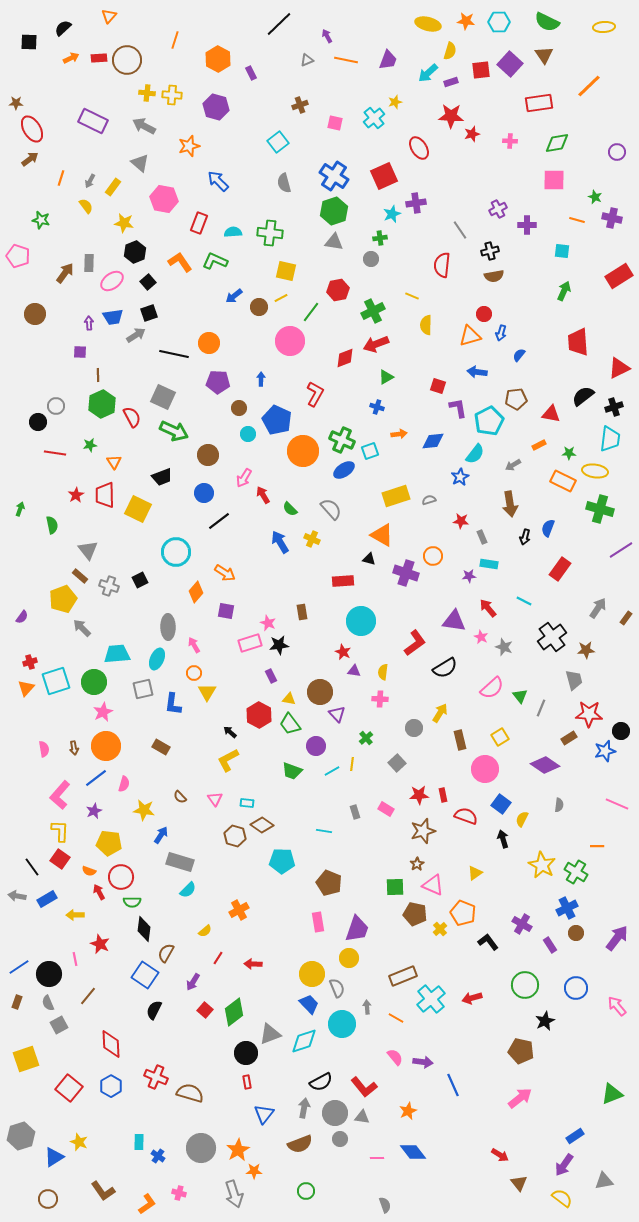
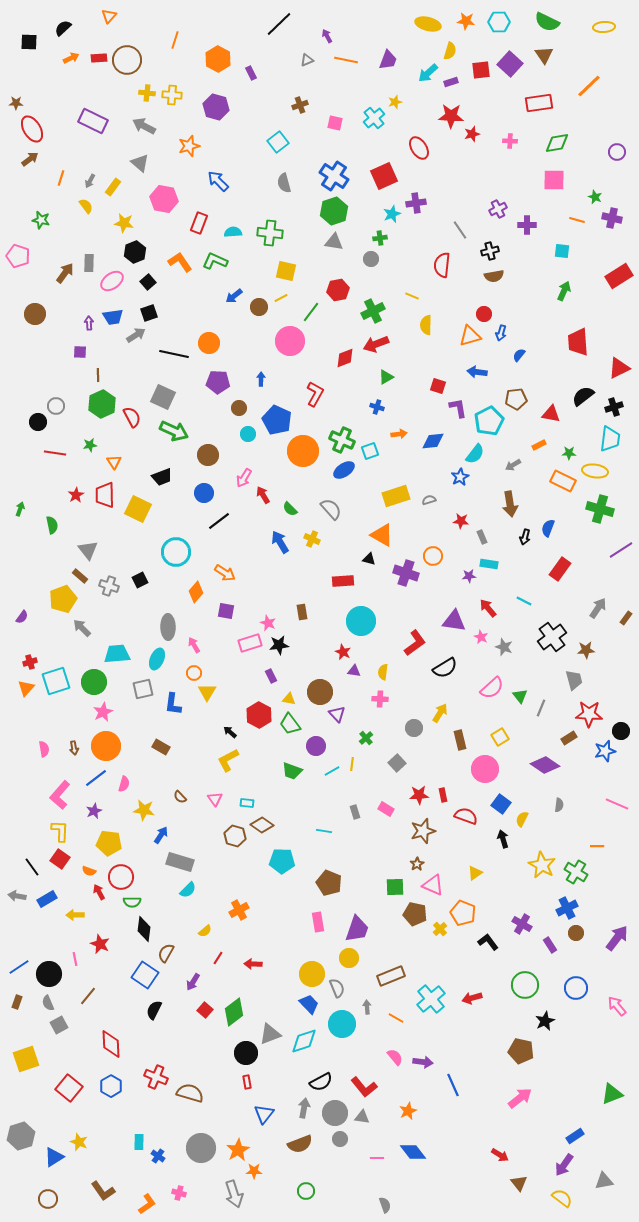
brown rectangle at (403, 976): moved 12 px left
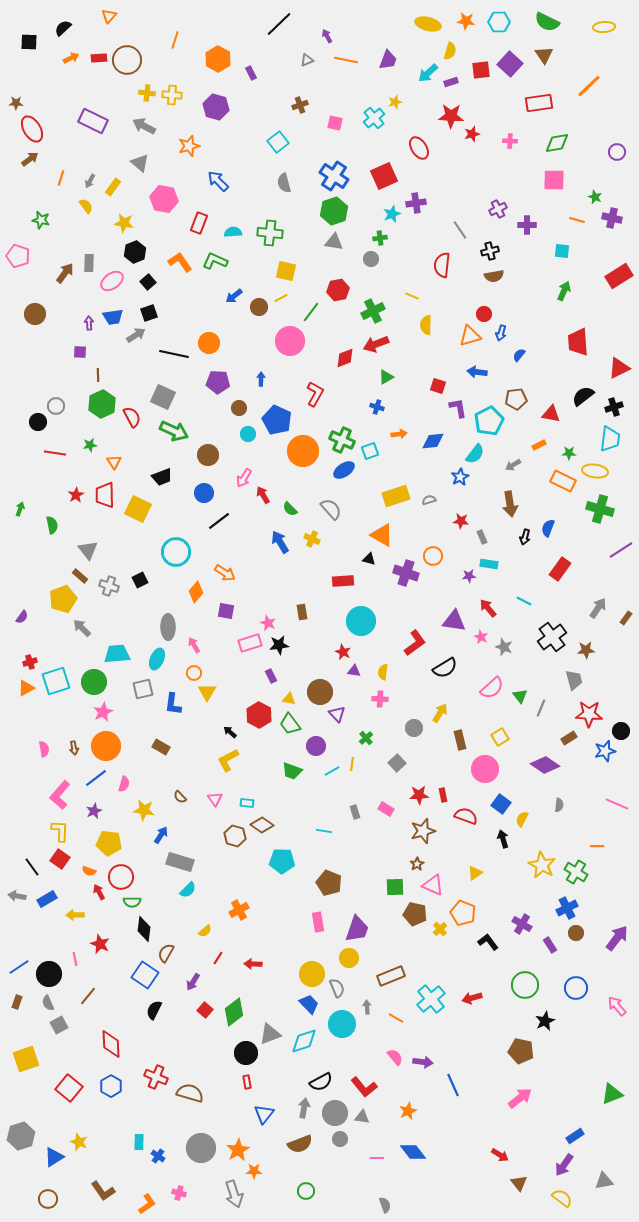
orange triangle at (26, 688): rotated 18 degrees clockwise
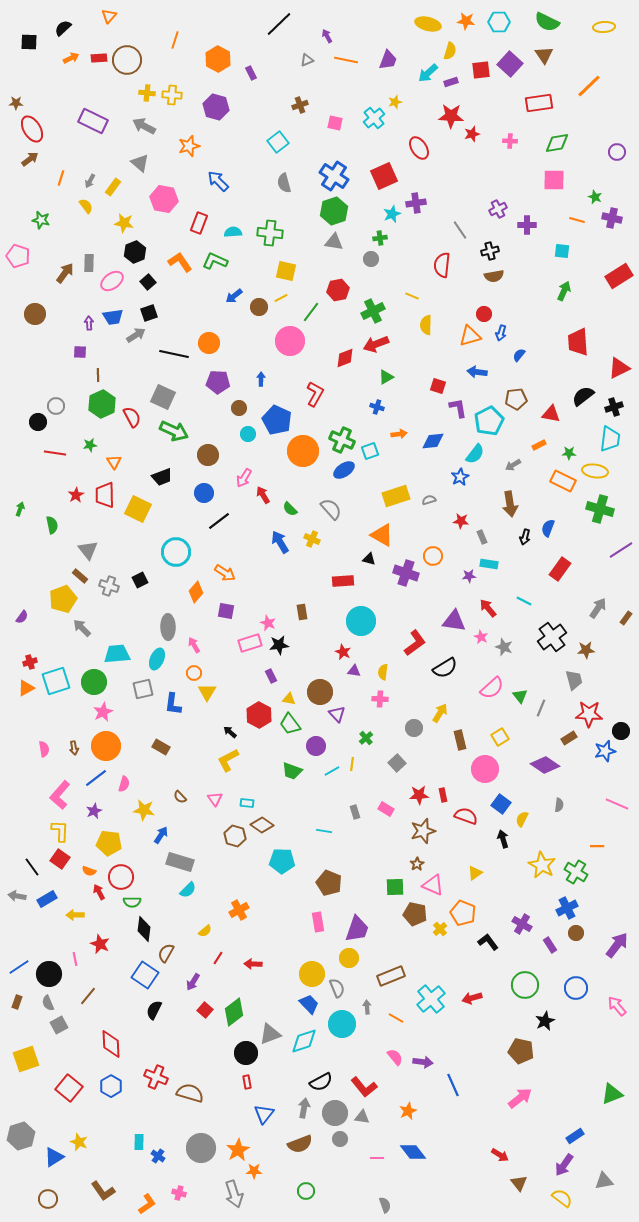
purple arrow at (617, 938): moved 7 px down
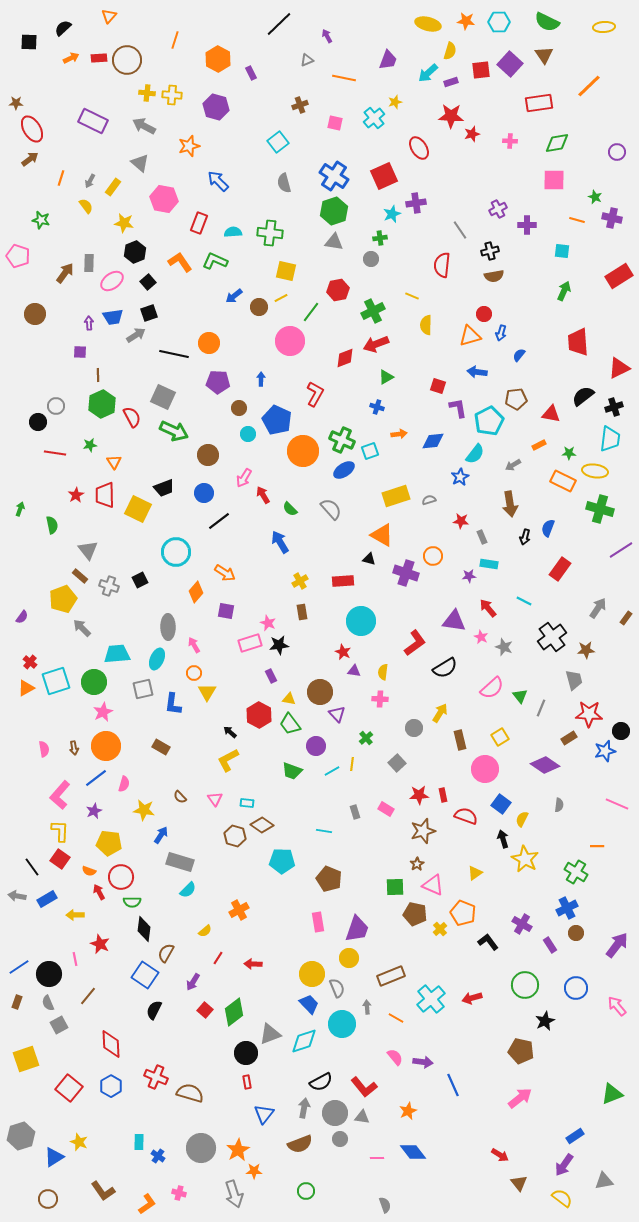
orange line at (346, 60): moved 2 px left, 18 px down
black trapezoid at (162, 477): moved 2 px right, 11 px down
yellow cross at (312, 539): moved 12 px left, 42 px down; rotated 35 degrees clockwise
red cross at (30, 662): rotated 32 degrees counterclockwise
yellow star at (542, 865): moved 17 px left, 6 px up
brown pentagon at (329, 883): moved 4 px up
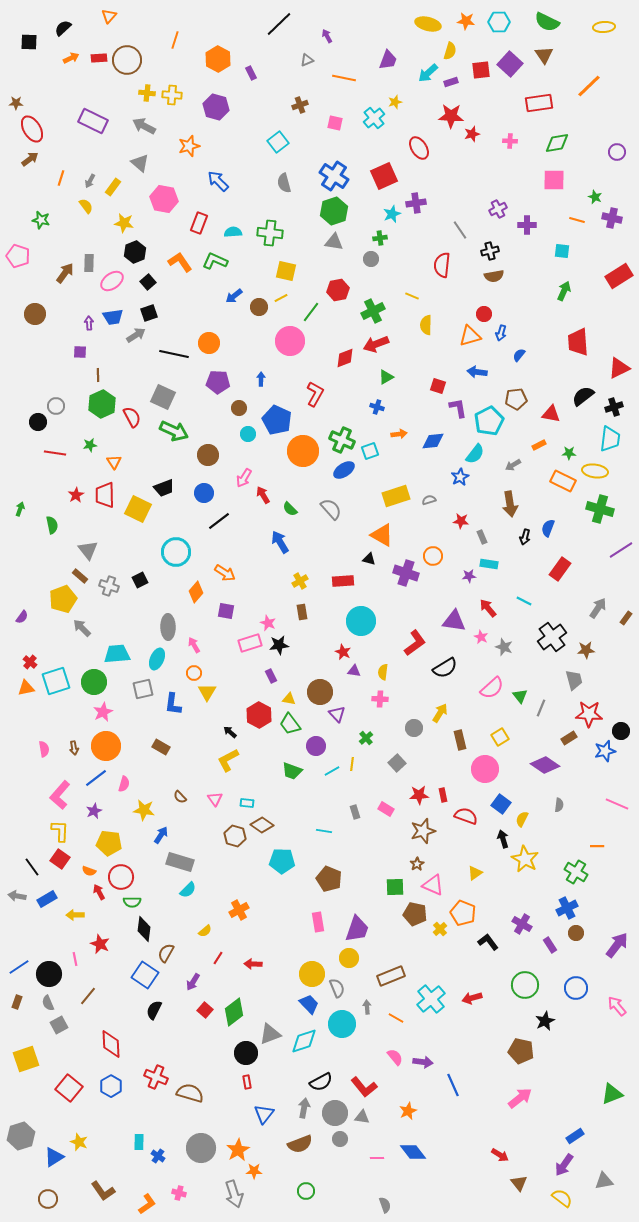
orange triangle at (26, 688): rotated 18 degrees clockwise
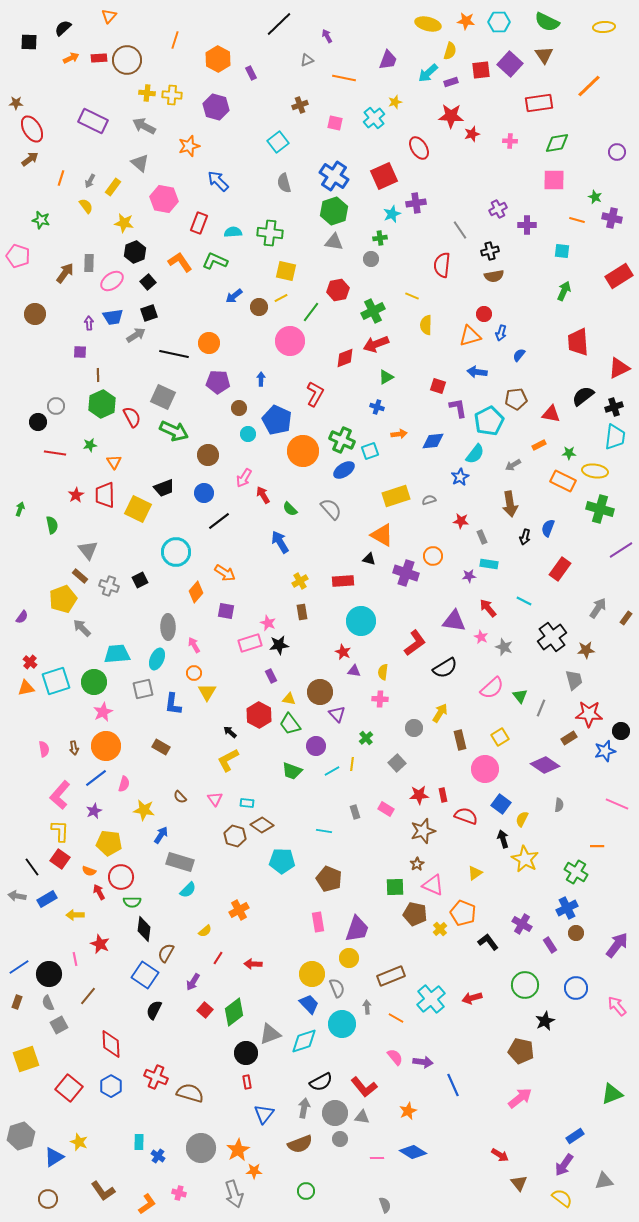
cyan trapezoid at (610, 439): moved 5 px right, 2 px up
blue diamond at (413, 1152): rotated 20 degrees counterclockwise
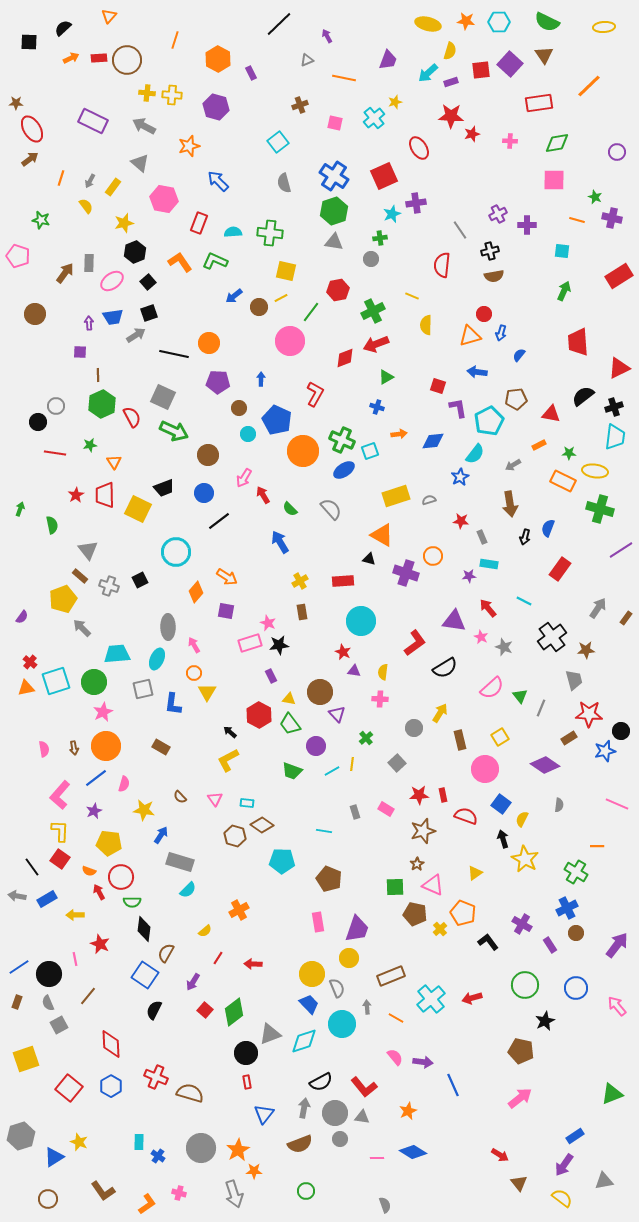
purple cross at (498, 209): moved 5 px down
yellow star at (124, 223): rotated 24 degrees counterclockwise
orange arrow at (225, 573): moved 2 px right, 4 px down
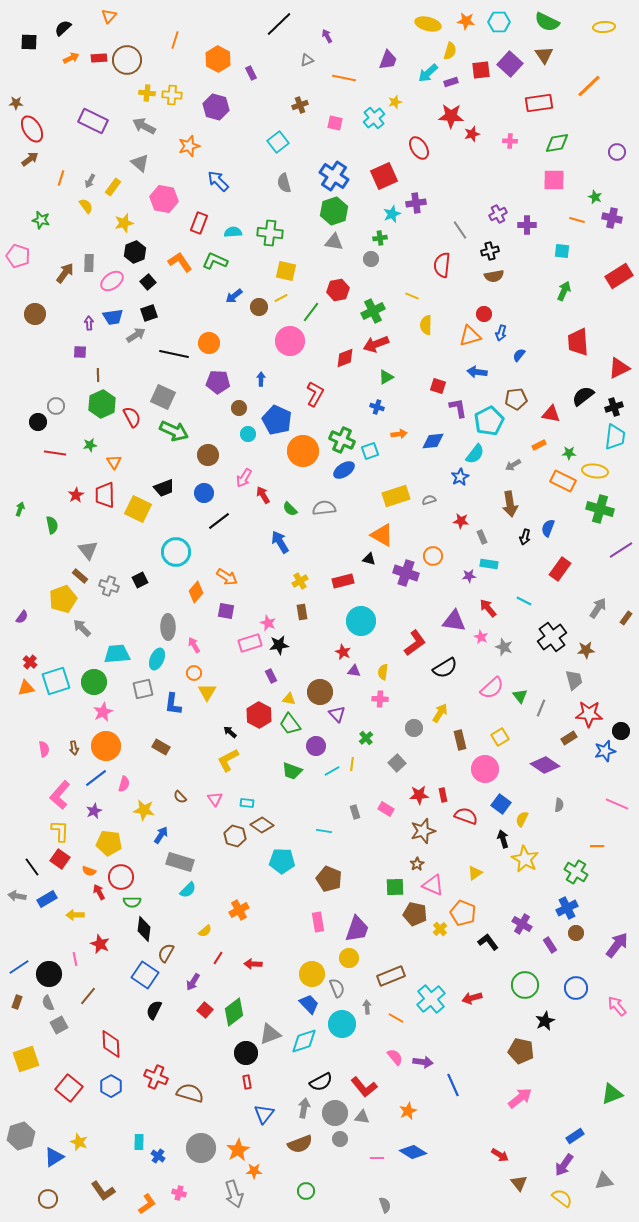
gray semicircle at (331, 509): moved 7 px left, 1 px up; rotated 55 degrees counterclockwise
red rectangle at (343, 581): rotated 10 degrees counterclockwise
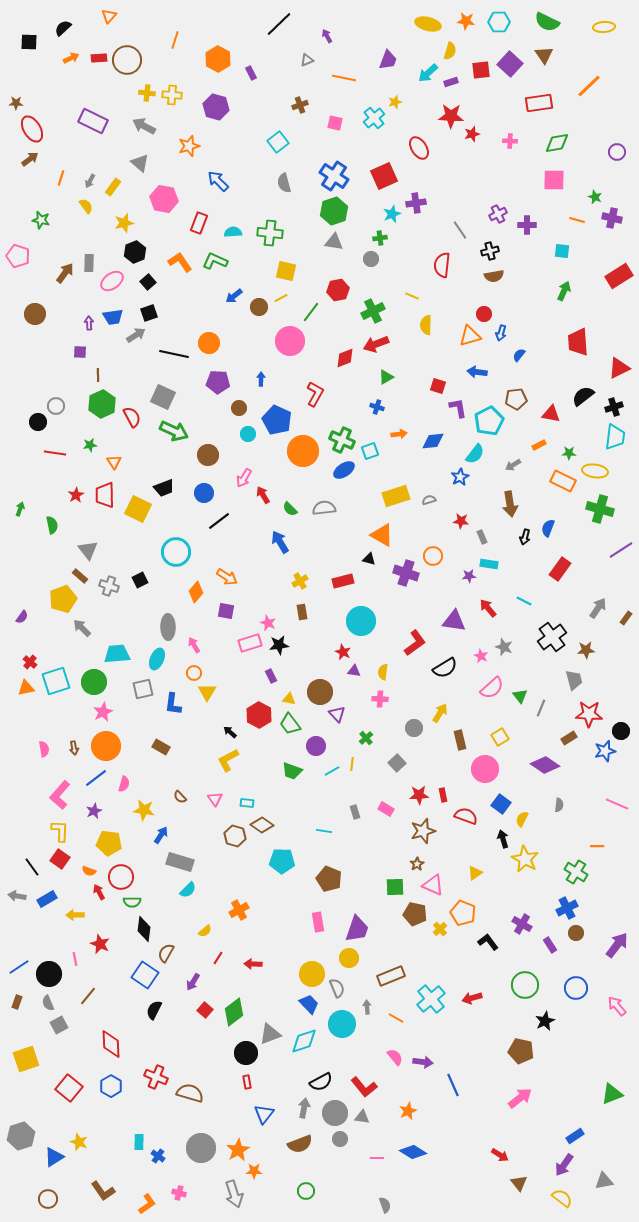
pink star at (481, 637): moved 19 px down
